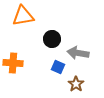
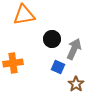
orange triangle: moved 1 px right, 1 px up
gray arrow: moved 4 px left, 4 px up; rotated 105 degrees clockwise
orange cross: rotated 12 degrees counterclockwise
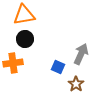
black circle: moved 27 px left
gray arrow: moved 7 px right, 5 px down
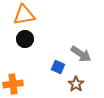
gray arrow: rotated 100 degrees clockwise
orange cross: moved 21 px down
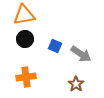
blue square: moved 3 px left, 21 px up
orange cross: moved 13 px right, 7 px up
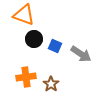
orange triangle: rotated 30 degrees clockwise
black circle: moved 9 px right
brown star: moved 25 px left
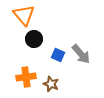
orange triangle: rotated 30 degrees clockwise
blue square: moved 3 px right, 9 px down
gray arrow: rotated 15 degrees clockwise
brown star: rotated 14 degrees counterclockwise
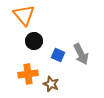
black circle: moved 2 px down
gray arrow: rotated 15 degrees clockwise
orange cross: moved 2 px right, 3 px up
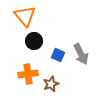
orange triangle: moved 1 px right, 1 px down
brown star: rotated 28 degrees clockwise
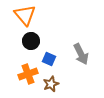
orange triangle: moved 1 px up
black circle: moved 3 px left
blue square: moved 9 px left, 4 px down
orange cross: rotated 12 degrees counterclockwise
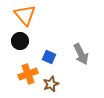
black circle: moved 11 px left
blue square: moved 2 px up
